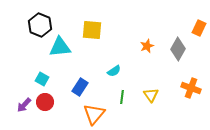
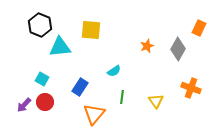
yellow square: moved 1 px left
yellow triangle: moved 5 px right, 6 px down
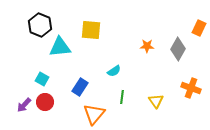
orange star: rotated 24 degrees clockwise
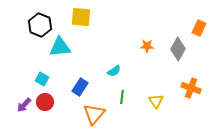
yellow square: moved 10 px left, 13 px up
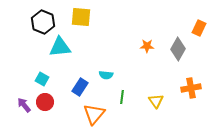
black hexagon: moved 3 px right, 3 px up
cyan semicircle: moved 8 px left, 4 px down; rotated 40 degrees clockwise
orange cross: rotated 30 degrees counterclockwise
purple arrow: rotated 98 degrees clockwise
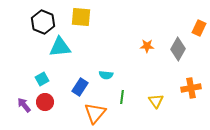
cyan square: rotated 32 degrees clockwise
orange triangle: moved 1 px right, 1 px up
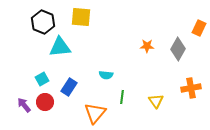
blue rectangle: moved 11 px left
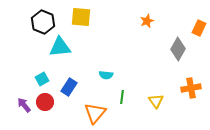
orange star: moved 25 px up; rotated 24 degrees counterclockwise
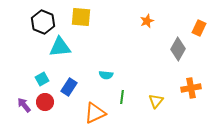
yellow triangle: rotated 14 degrees clockwise
orange triangle: rotated 25 degrees clockwise
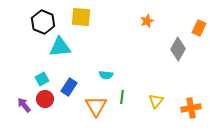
orange cross: moved 20 px down
red circle: moved 3 px up
orange triangle: moved 1 px right, 7 px up; rotated 35 degrees counterclockwise
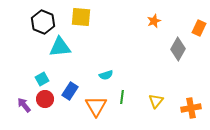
orange star: moved 7 px right
cyan semicircle: rotated 24 degrees counterclockwise
blue rectangle: moved 1 px right, 4 px down
